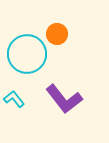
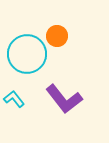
orange circle: moved 2 px down
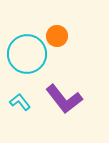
cyan L-shape: moved 6 px right, 3 px down
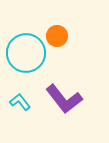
cyan circle: moved 1 px left, 1 px up
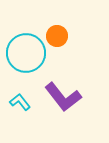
purple L-shape: moved 1 px left, 2 px up
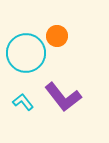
cyan L-shape: moved 3 px right
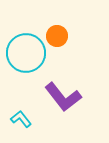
cyan L-shape: moved 2 px left, 17 px down
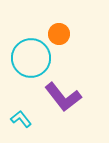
orange circle: moved 2 px right, 2 px up
cyan circle: moved 5 px right, 5 px down
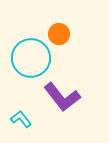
purple L-shape: moved 1 px left
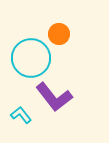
purple L-shape: moved 8 px left
cyan L-shape: moved 4 px up
